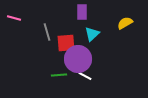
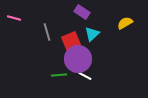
purple rectangle: rotated 56 degrees counterclockwise
red square: moved 5 px right, 2 px up; rotated 18 degrees counterclockwise
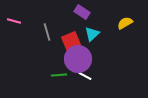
pink line: moved 3 px down
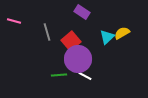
yellow semicircle: moved 3 px left, 10 px down
cyan triangle: moved 15 px right, 3 px down
red square: rotated 18 degrees counterclockwise
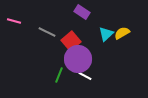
gray line: rotated 48 degrees counterclockwise
cyan triangle: moved 1 px left, 3 px up
green line: rotated 63 degrees counterclockwise
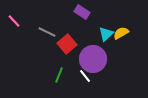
pink line: rotated 32 degrees clockwise
yellow semicircle: moved 1 px left
red square: moved 4 px left, 3 px down
purple circle: moved 15 px right
white line: rotated 24 degrees clockwise
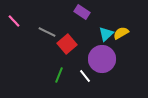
purple circle: moved 9 px right
